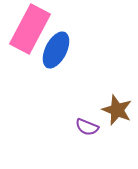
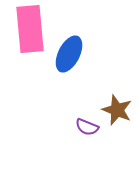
pink rectangle: rotated 33 degrees counterclockwise
blue ellipse: moved 13 px right, 4 px down
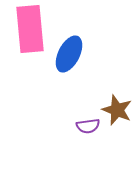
purple semicircle: moved 1 px right, 1 px up; rotated 30 degrees counterclockwise
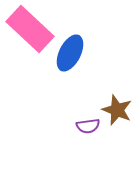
pink rectangle: rotated 42 degrees counterclockwise
blue ellipse: moved 1 px right, 1 px up
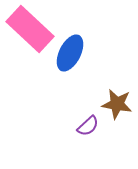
brown star: moved 6 px up; rotated 12 degrees counterclockwise
purple semicircle: rotated 35 degrees counterclockwise
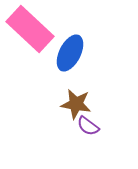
brown star: moved 41 px left
purple semicircle: rotated 80 degrees clockwise
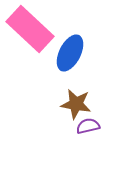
purple semicircle: rotated 130 degrees clockwise
